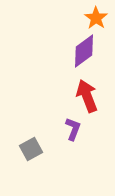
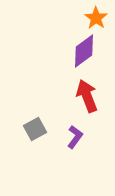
purple L-shape: moved 2 px right, 8 px down; rotated 15 degrees clockwise
gray square: moved 4 px right, 20 px up
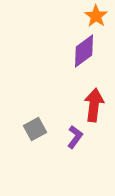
orange star: moved 2 px up
red arrow: moved 7 px right, 9 px down; rotated 28 degrees clockwise
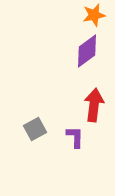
orange star: moved 2 px left, 1 px up; rotated 25 degrees clockwise
purple diamond: moved 3 px right
purple L-shape: rotated 35 degrees counterclockwise
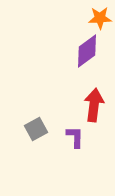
orange star: moved 6 px right, 3 px down; rotated 10 degrees clockwise
gray square: moved 1 px right
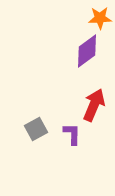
red arrow: rotated 16 degrees clockwise
purple L-shape: moved 3 px left, 3 px up
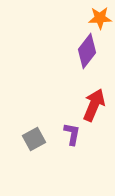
purple diamond: rotated 16 degrees counterclockwise
gray square: moved 2 px left, 10 px down
purple L-shape: rotated 10 degrees clockwise
